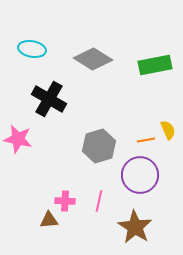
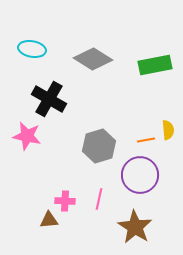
yellow semicircle: rotated 18 degrees clockwise
pink star: moved 9 px right, 3 px up
pink line: moved 2 px up
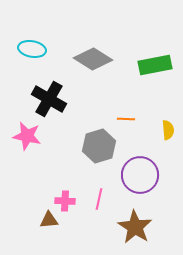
orange line: moved 20 px left, 21 px up; rotated 12 degrees clockwise
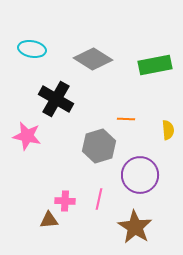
black cross: moved 7 px right
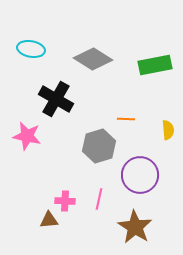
cyan ellipse: moved 1 px left
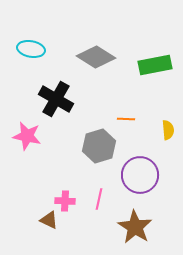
gray diamond: moved 3 px right, 2 px up
brown triangle: rotated 30 degrees clockwise
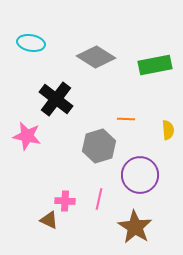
cyan ellipse: moved 6 px up
black cross: rotated 8 degrees clockwise
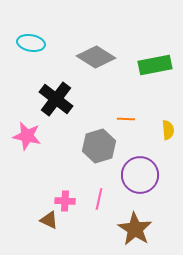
brown star: moved 2 px down
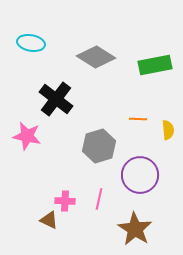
orange line: moved 12 px right
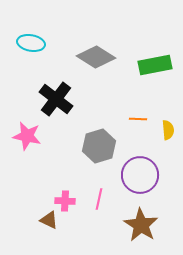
brown star: moved 6 px right, 4 px up
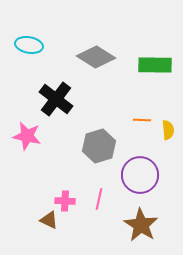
cyan ellipse: moved 2 px left, 2 px down
green rectangle: rotated 12 degrees clockwise
orange line: moved 4 px right, 1 px down
